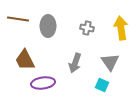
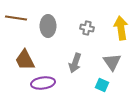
brown line: moved 2 px left, 1 px up
gray triangle: moved 2 px right
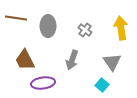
gray cross: moved 2 px left, 2 px down; rotated 24 degrees clockwise
gray arrow: moved 3 px left, 3 px up
cyan square: rotated 16 degrees clockwise
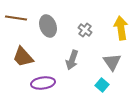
gray ellipse: rotated 20 degrees counterclockwise
brown trapezoid: moved 2 px left, 3 px up; rotated 15 degrees counterclockwise
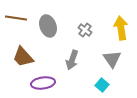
gray triangle: moved 3 px up
